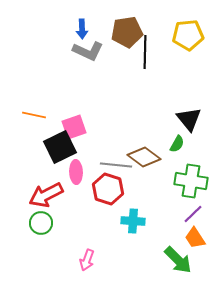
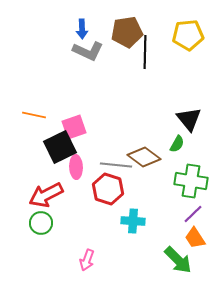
pink ellipse: moved 5 px up
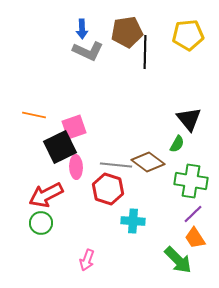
brown diamond: moved 4 px right, 5 px down
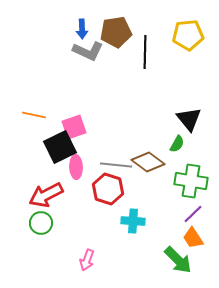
brown pentagon: moved 11 px left
orange trapezoid: moved 2 px left
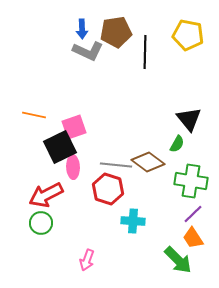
yellow pentagon: rotated 16 degrees clockwise
pink ellipse: moved 3 px left
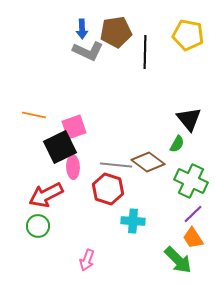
green cross: rotated 16 degrees clockwise
green circle: moved 3 px left, 3 px down
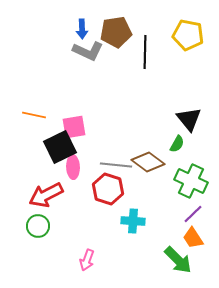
pink square: rotated 10 degrees clockwise
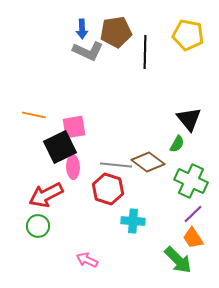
pink arrow: rotated 95 degrees clockwise
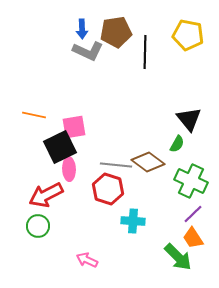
pink ellipse: moved 4 px left, 2 px down
green arrow: moved 3 px up
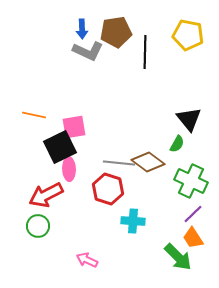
gray line: moved 3 px right, 2 px up
